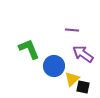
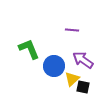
purple arrow: moved 6 px down
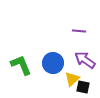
purple line: moved 7 px right, 1 px down
green L-shape: moved 8 px left, 16 px down
purple arrow: moved 2 px right
blue circle: moved 1 px left, 3 px up
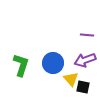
purple line: moved 8 px right, 4 px down
purple arrow: rotated 55 degrees counterclockwise
green L-shape: rotated 40 degrees clockwise
yellow triangle: moved 1 px left; rotated 28 degrees counterclockwise
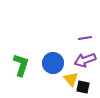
purple line: moved 2 px left, 3 px down; rotated 16 degrees counterclockwise
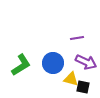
purple line: moved 8 px left
purple arrow: moved 1 px right, 2 px down; rotated 135 degrees counterclockwise
green L-shape: rotated 40 degrees clockwise
yellow triangle: rotated 35 degrees counterclockwise
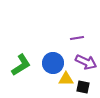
yellow triangle: moved 5 px left; rotated 14 degrees counterclockwise
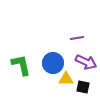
green L-shape: rotated 70 degrees counterclockwise
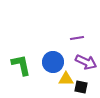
blue circle: moved 1 px up
black square: moved 2 px left
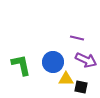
purple line: rotated 24 degrees clockwise
purple arrow: moved 2 px up
